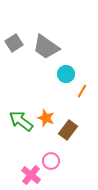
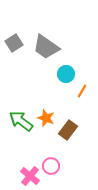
pink circle: moved 5 px down
pink cross: moved 1 px left, 1 px down
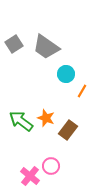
gray square: moved 1 px down
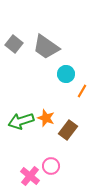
gray square: rotated 18 degrees counterclockwise
green arrow: rotated 55 degrees counterclockwise
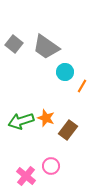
cyan circle: moved 1 px left, 2 px up
orange line: moved 5 px up
pink cross: moved 4 px left
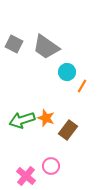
gray square: rotated 12 degrees counterclockwise
cyan circle: moved 2 px right
green arrow: moved 1 px right, 1 px up
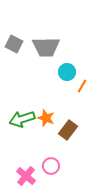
gray trapezoid: rotated 36 degrees counterclockwise
green arrow: moved 1 px up
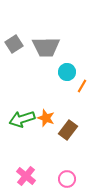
gray square: rotated 30 degrees clockwise
pink circle: moved 16 px right, 13 px down
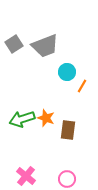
gray trapezoid: moved 1 px left, 1 px up; rotated 20 degrees counterclockwise
brown rectangle: rotated 30 degrees counterclockwise
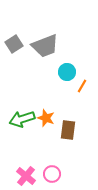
pink circle: moved 15 px left, 5 px up
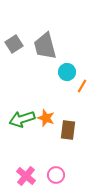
gray trapezoid: rotated 96 degrees clockwise
pink circle: moved 4 px right, 1 px down
